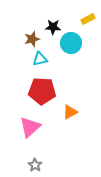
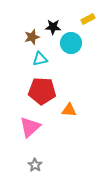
brown star: moved 2 px up
orange triangle: moved 1 px left, 2 px up; rotated 35 degrees clockwise
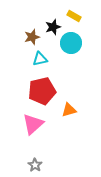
yellow rectangle: moved 14 px left, 3 px up; rotated 56 degrees clockwise
black star: rotated 21 degrees counterclockwise
red pentagon: rotated 16 degrees counterclockwise
orange triangle: rotated 21 degrees counterclockwise
pink triangle: moved 3 px right, 3 px up
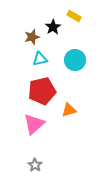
black star: rotated 14 degrees counterclockwise
cyan circle: moved 4 px right, 17 px down
pink triangle: moved 1 px right
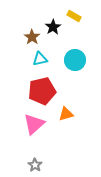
brown star: rotated 21 degrees counterclockwise
orange triangle: moved 3 px left, 4 px down
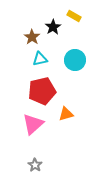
pink triangle: moved 1 px left
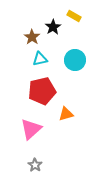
pink triangle: moved 2 px left, 5 px down
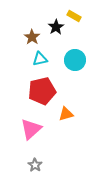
black star: moved 3 px right
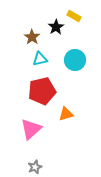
gray star: moved 2 px down; rotated 16 degrees clockwise
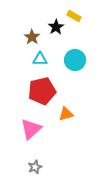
cyan triangle: rotated 14 degrees clockwise
